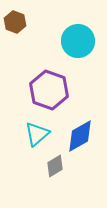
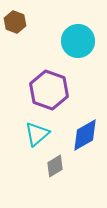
blue diamond: moved 5 px right, 1 px up
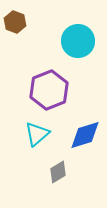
purple hexagon: rotated 18 degrees clockwise
blue diamond: rotated 12 degrees clockwise
gray diamond: moved 3 px right, 6 px down
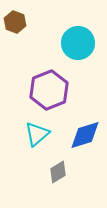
cyan circle: moved 2 px down
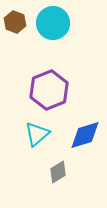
cyan circle: moved 25 px left, 20 px up
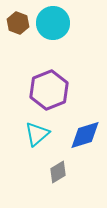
brown hexagon: moved 3 px right, 1 px down
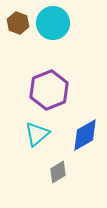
blue diamond: rotated 12 degrees counterclockwise
